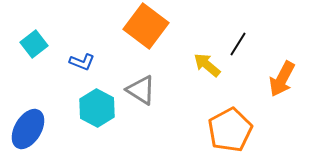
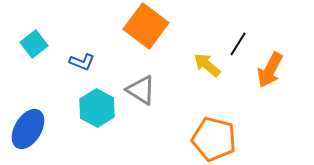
orange arrow: moved 12 px left, 9 px up
orange pentagon: moved 16 px left, 9 px down; rotated 30 degrees counterclockwise
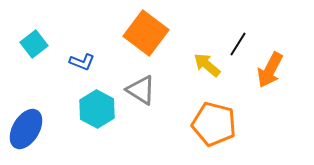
orange square: moved 7 px down
cyan hexagon: moved 1 px down
blue ellipse: moved 2 px left
orange pentagon: moved 15 px up
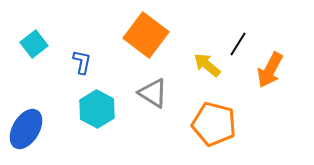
orange square: moved 2 px down
blue L-shape: rotated 100 degrees counterclockwise
gray triangle: moved 12 px right, 3 px down
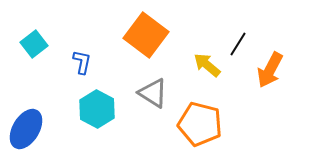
orange pentagon: moved 14 px left
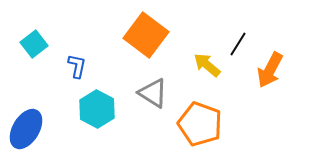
blue L-shape: moved 5 px left, 4 px down
orange pentagon: rotated 6 degrees clockwise
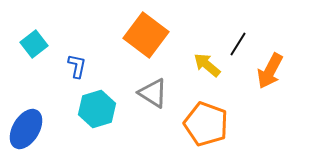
orange arrow: moved 1 px down
cyan hexagon: rotated 15 degrees clockwise
orange pentagon: moved 6 px right
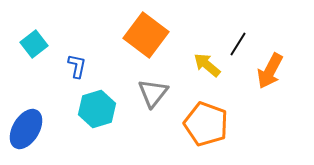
gray triangle: rotated 36 degrees clockwise
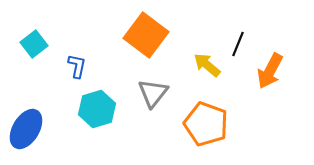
black line: rotated 10 degrees counterclockwise
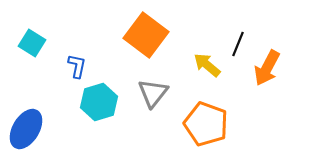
cyan square: moved 2 px left, 1 px up; rotated 20 degrees counterclockwise
orange arrow: moved 3 px left, 3 px up
cyan hexagon: moved 2 px right, 7 px up
